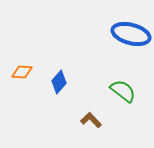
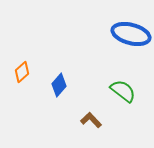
orange diamond: rotated 45 degrees counterclockwise
blue diamond: moved 3 px down
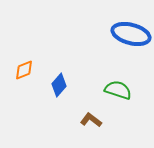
orange diamond: moved 2 px right, 2 px up; rotated 20 degrees clockwise
green semicircle: moved 5 px left, 1 px up; rotated 20 degrees counterclockwise
brown L-shape: rotated 10 degrees counterclockwise
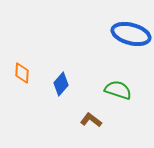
orange diamond: moved 2 px left, 3 px down; rotated 65 degrees counterclockwise
blue diamond: moved 2 px right, 1 px up
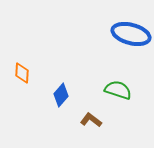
blue diamond: moved 11 px down
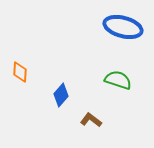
blue ellipse: moved 8 px left, 7 px up
orange diamond: moved 2 px left, 1 px up
green semicircle: moved 10 px up
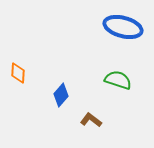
orange diamond: moved 2 px left, 1 px down
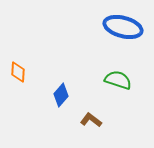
orange diamond: moved 1 px up
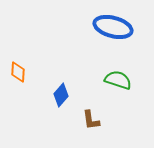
blue ellipse: moved 10 px left
brown L-shape: rotated 135 degrees counterclockwise
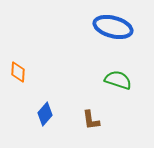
blue diamond: moved 16 px left, 19 px down
